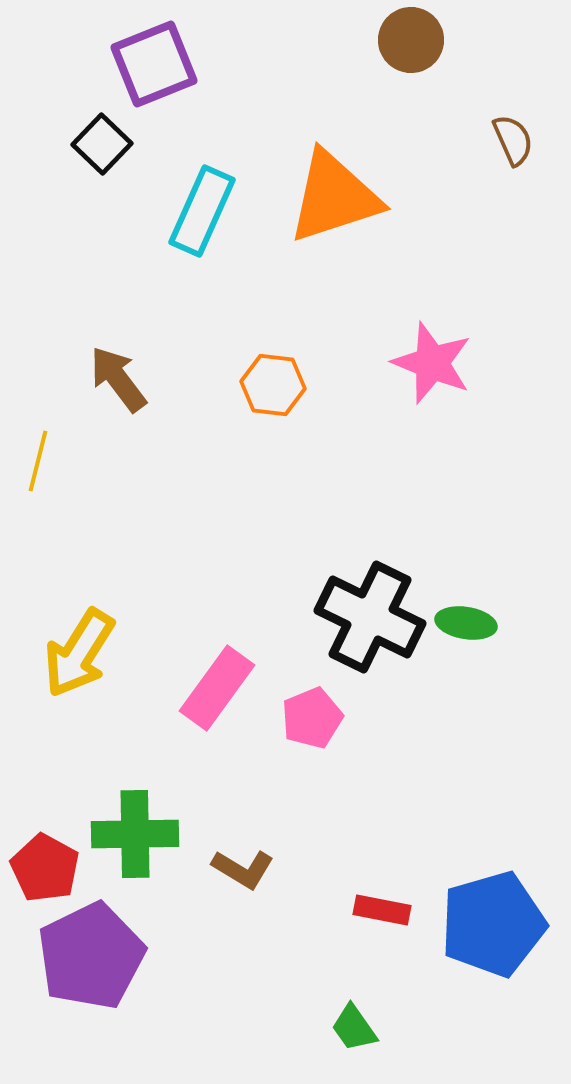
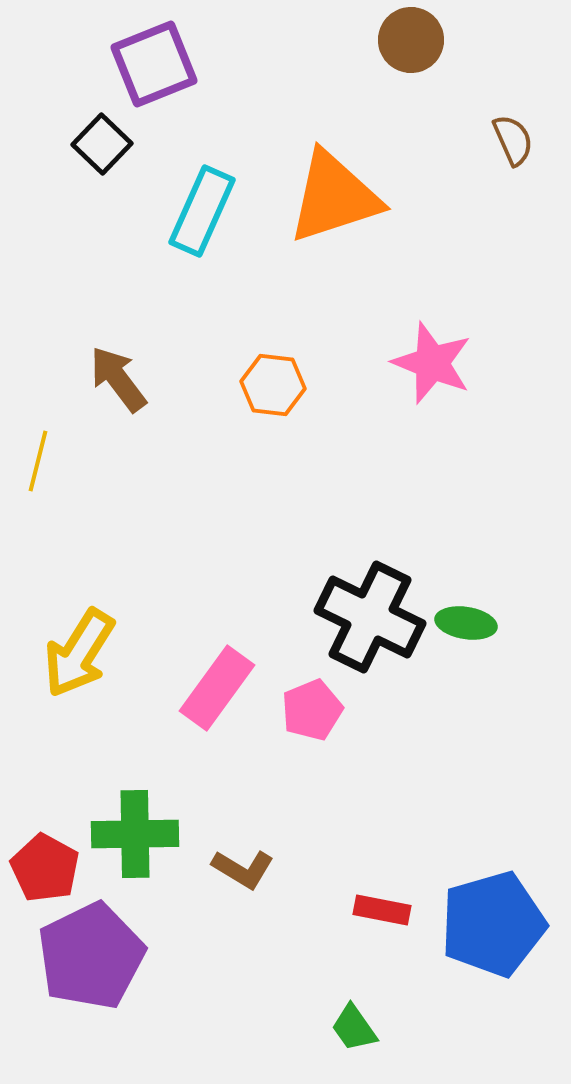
pink pentagon: moved 8 px up
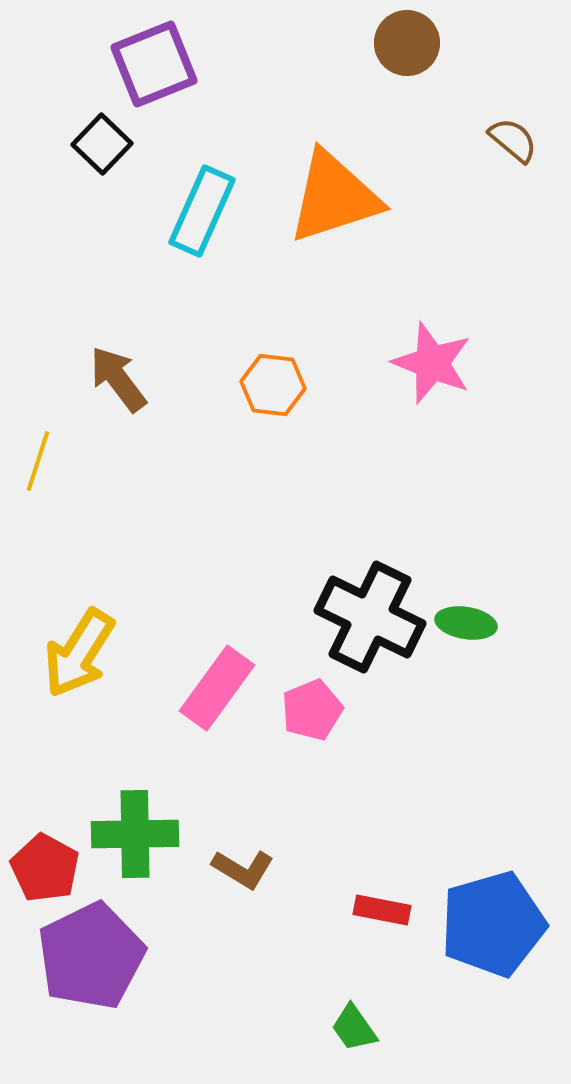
brown circle: moved 4 px left, 3 px down
brown semicircle: rotated 26 degrees counterclockwise
yellow line: rotated 4 degrees clockwise
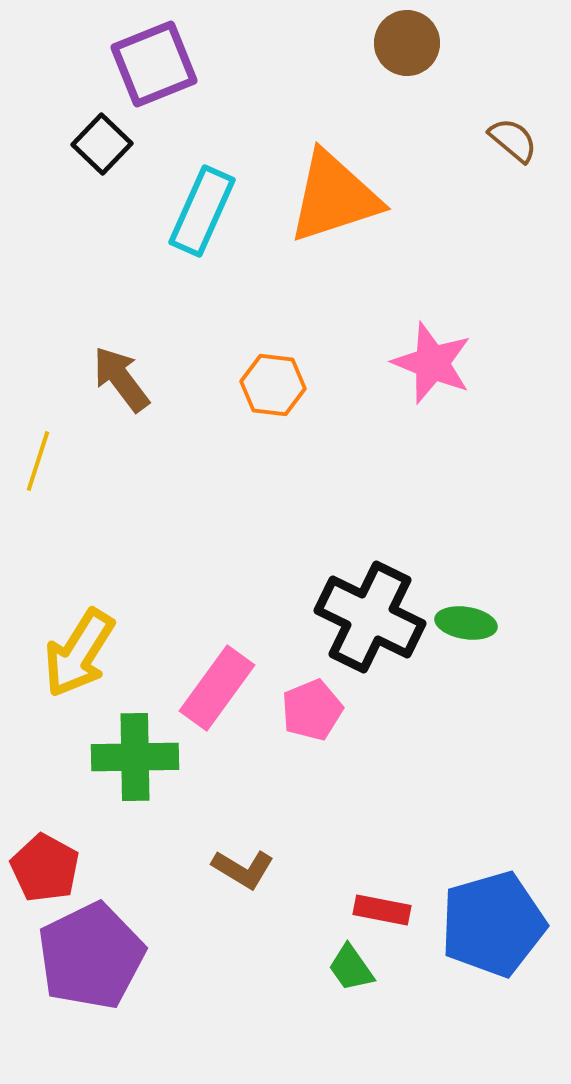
brown arrow: moved 3 px right
green cross: moved 77 px up
green trapezoid: moved 3 px left, 60 px up
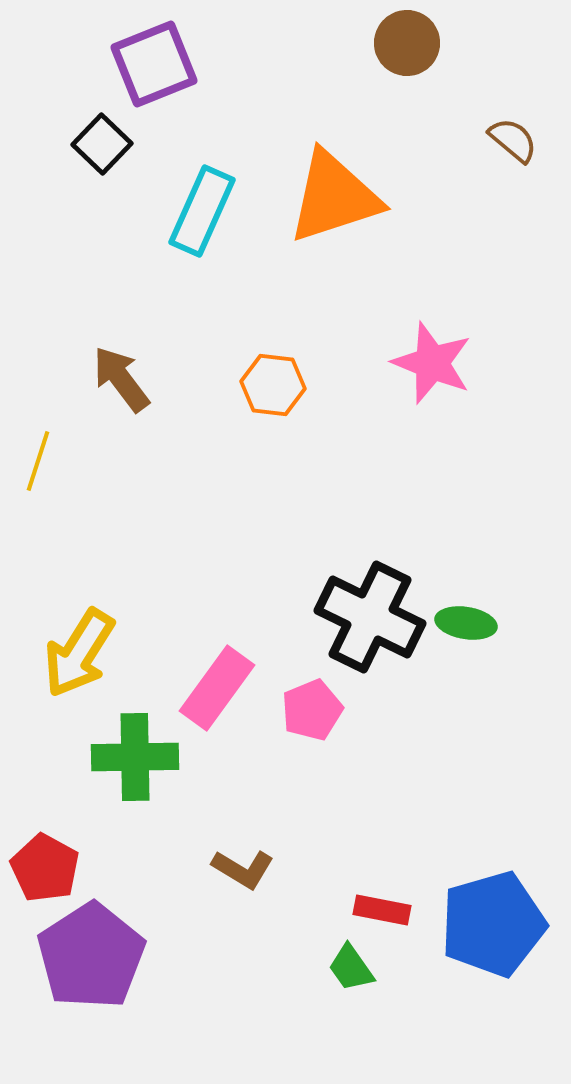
purple pentagon: rotated 7 degrees counterclockwise
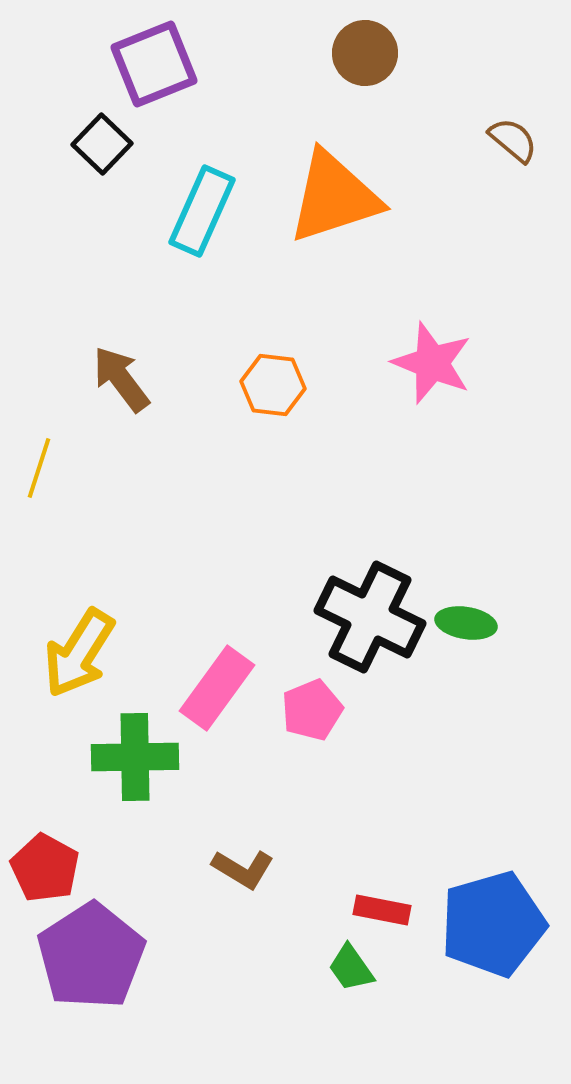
brown circle: moved 42 px left, 10 px down
yellow line: moved 1 px right, 7 px down
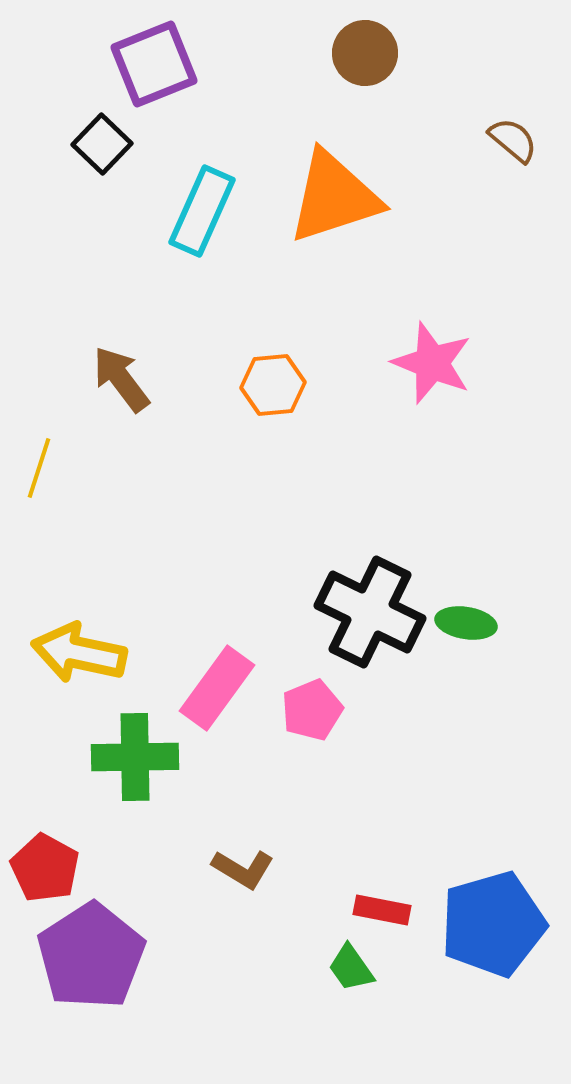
orange hexagon: rotated 12 degrees counterclockwise
black cross: moved 5 px up
yellow arrow: rotated 70 degrees clockwise
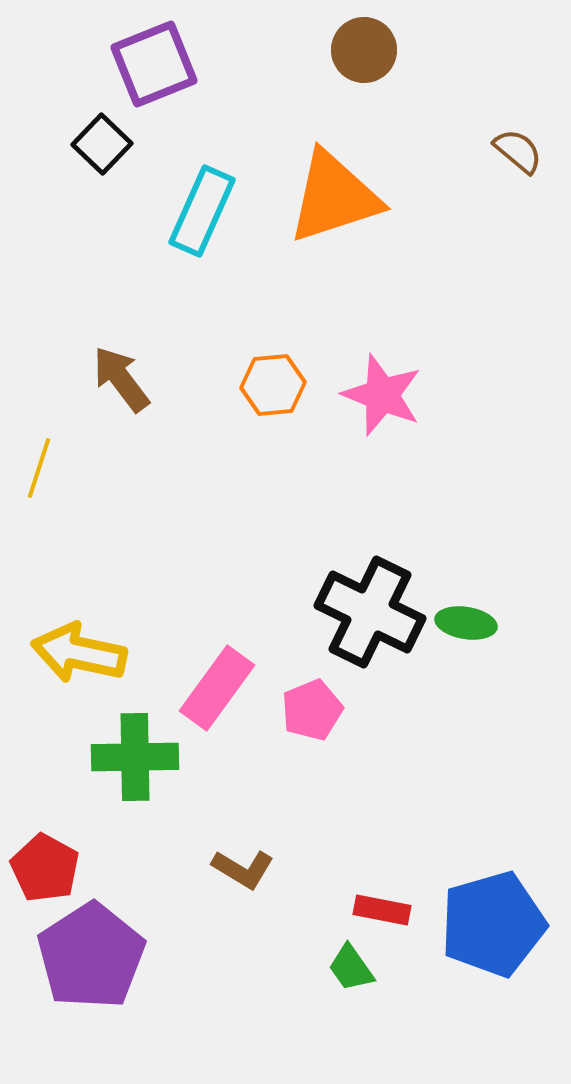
brown circle: moved 1 px left, 3 px up
brown semicircle: moved 5 px right, 11 px down
pink star: moved 50 px left, 32 px down
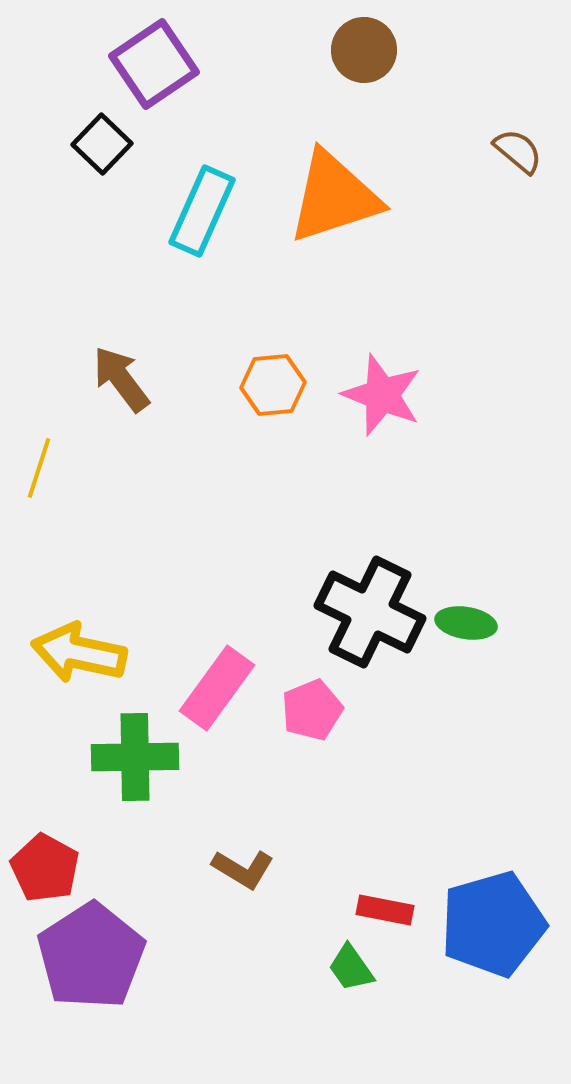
purple square: rotated 12 degrees counterclockwise
red rectangle: moved 3 px right
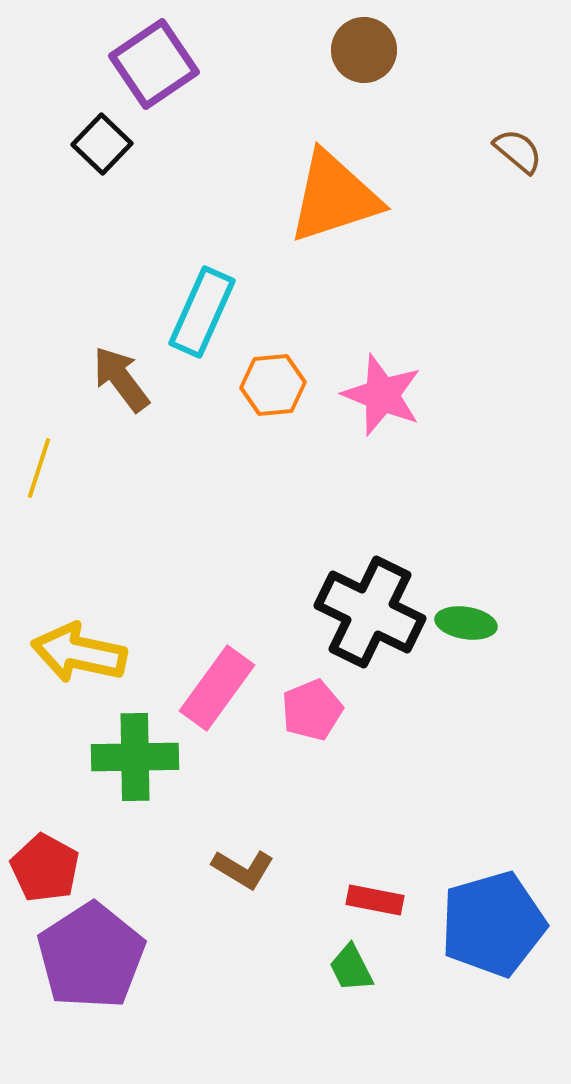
cyan rectangle: moved 101 px down
red rectangle: moved 10 px left, 10 px up
green trapezoid: rotated 8 degrees clockwise
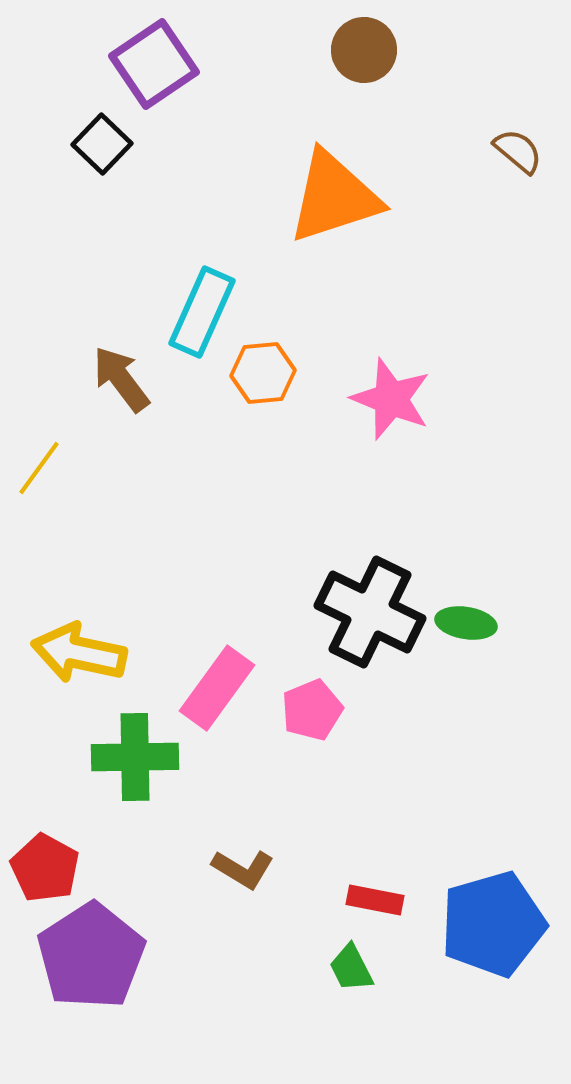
orange hexagon: moved 10 px left, 12 px up
pink star: moved 9 px right, 4 px down
yellow line: rotated 18 degrees clockwise
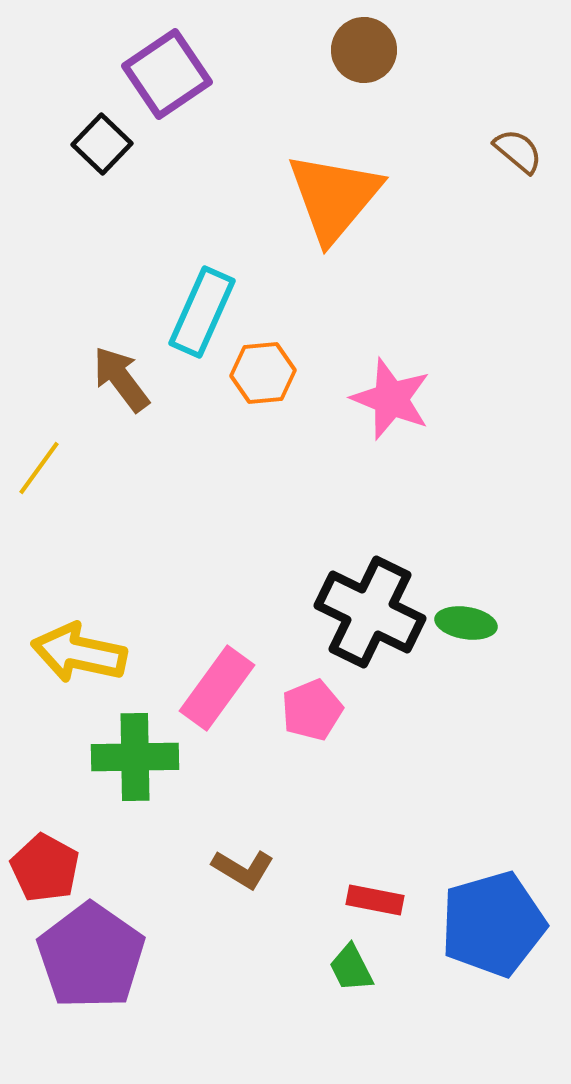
purple square: moved 13 px right, 10 px down
orange triangle: rotated 32 degrees counterclockwise
purple pentagon: rotated 4 degrees counterclockwise
